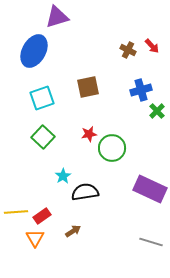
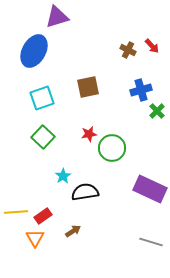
red rectangle: moved 1 px right
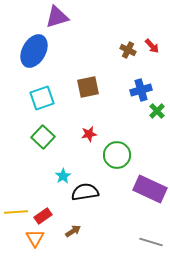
green circle: moved 5 px right, 7 px down
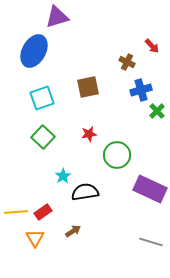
brown cross: moved 1 px left, 12 px down
red rectangle: moved 4 px up
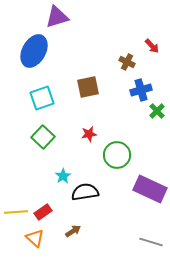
orange triangle: rotated 18 degrees counterclockwise
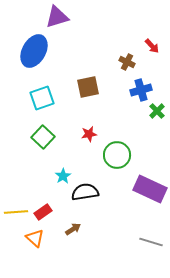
brown arrow: moved 2 px up
